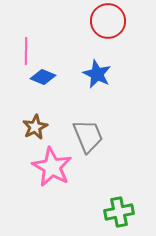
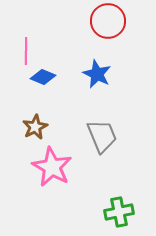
gray trapezoid: moved 14 px right
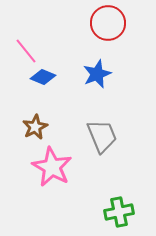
red circle: moved 2 px down
pink line: rotated 40 degrees counterclockwise
blue star: rotated 24 degrees clockwise
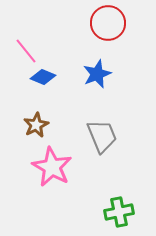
brown star: moved 1 px right, 2 px up
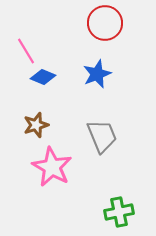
red circle: moved 3 px left
pink line: rotated 8 degrees clockwise
brown star: rotated 10 degrees clockwise
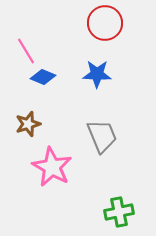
blue star: rotated 24 degrees clockwise
brown star: moved 8 px left, 1 px up
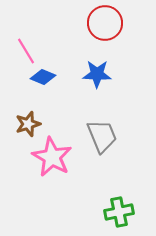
pink star: moved 10 px up
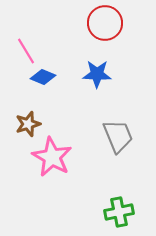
gray trapezoid: moved 16 px right
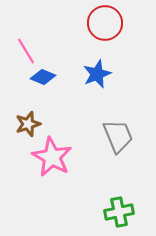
blue star: rotated 24 degrees counterclockwise
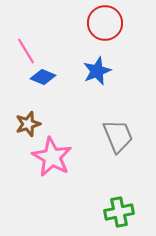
blue star: moved 3 px up
